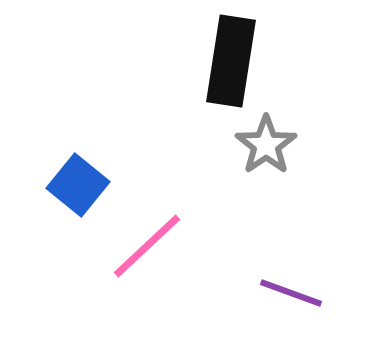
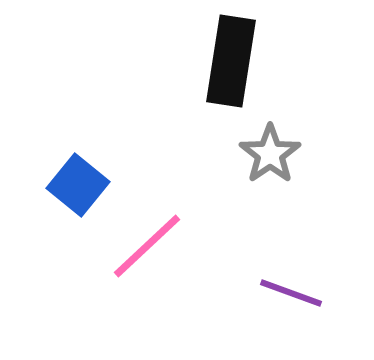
gray star: moved 4 px right, 9 px down
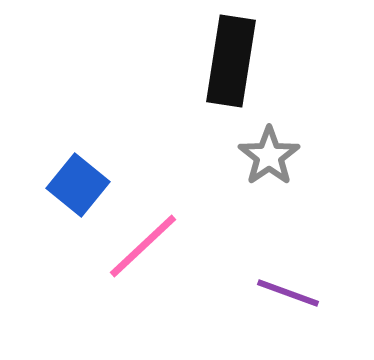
gray star: moved 1 px left, 2 px down
pink line: moved 4 px left
purple line: moved 3 px left
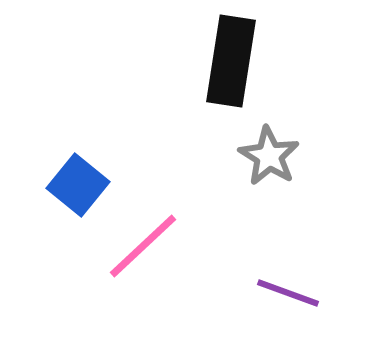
gray star: rotated 6 degrees counterclockwise
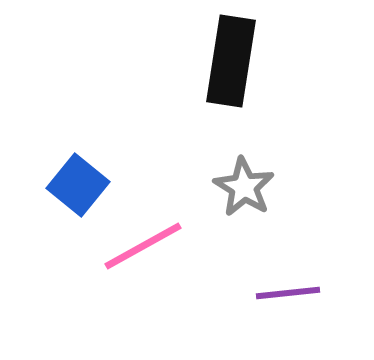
gray star: moved 25 px left, 31 px down
pink line: rotated 14 degrees clockwise
purple line: rotated 26 degrees counterclockwise
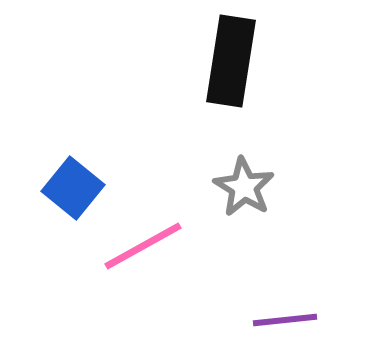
blue square: moved 5 px left, 3 px down
purple line: moved 3 px left, 27 px down
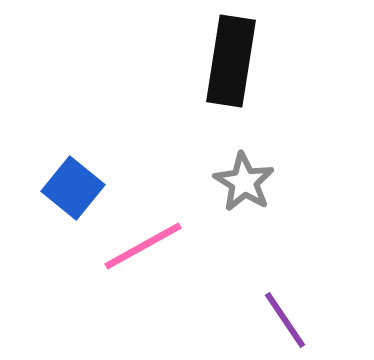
gray star: moved 5 px up
purple line: rotated 62 degrees clockwise
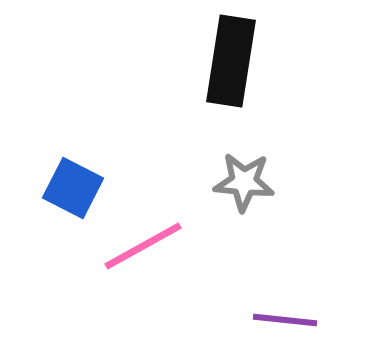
gray star: rotated 26 degrees counterclockwise
blue square: rotated 12 degrees counterclockwise
purple line: rotated 50 degrees counterclockwise
